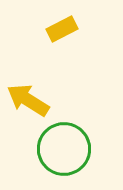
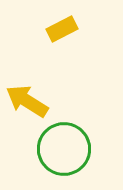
yellow arrow: moved 1 px left, 1 px down
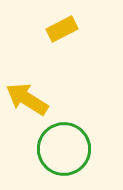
yellow arrow: moved 2 px up
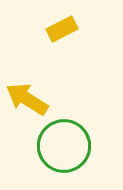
green circle: moved 3 px up
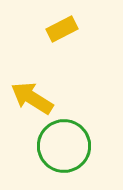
yellow arrow: moved 5 px right, 1 px up
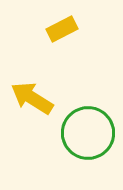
green circle: moved 24 px right, 13 px up
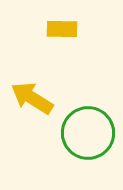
yellow rectangle: rotated 28 degrees clockwise
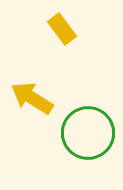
yellow rectangle: rotated 52 degrees clockwise
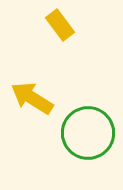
yellow rectangle: moved 2 px left, 4 px up
